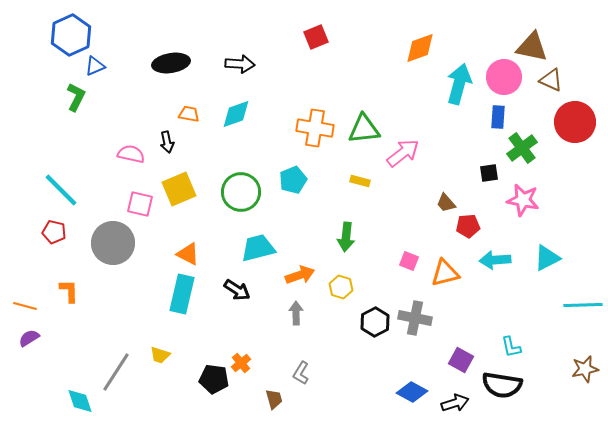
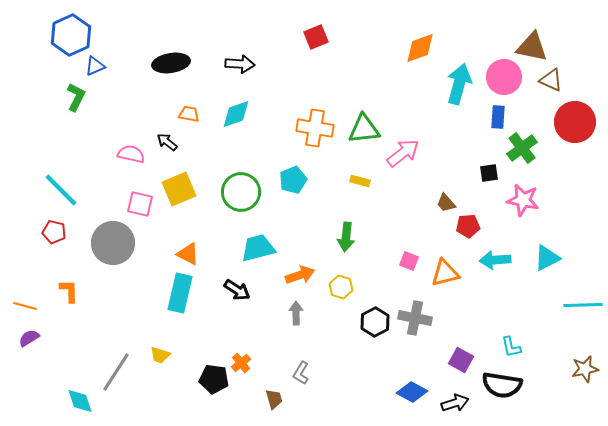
black arrow at (167, 142): rotated 140 degrees clockwise
cyan rectangle at (182, 294): moved 2 px left, 1 px up
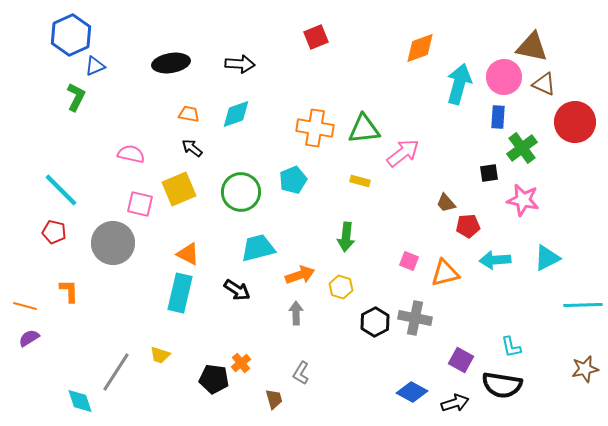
brown triangle at (551, 80): moved 7 px left, 4 px down
black arrow at (167, 142): moved 25 px right, 6 px down
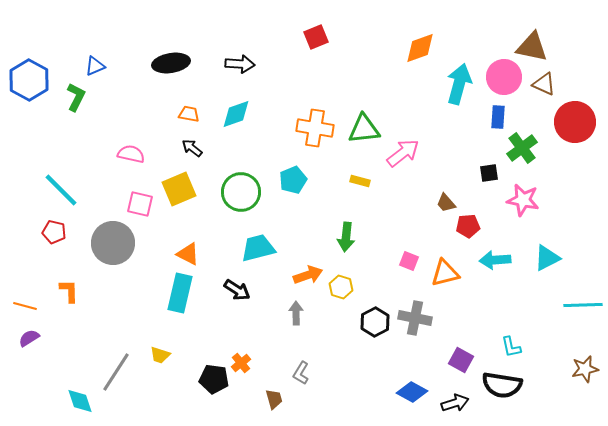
blue hexagon at (71, 35): moved 42 px left, 45 px down; rotated 6 degrees counterclockwise
orange arrow at (300, 275): moved 8 px right
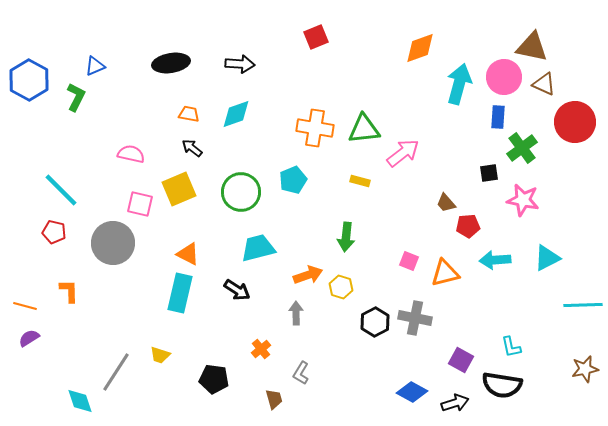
orange cross at (241, 363): moved 20 px right, 14 px up
